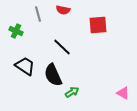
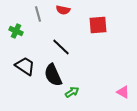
black line: moved 1 px left
pink triangle: moved 1 px up
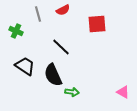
red semicircle: rotated 40 degrees counterclockwise
red square: moved 1 px left, 1 px up
green arrow: rotated 40 degrees clockwise
